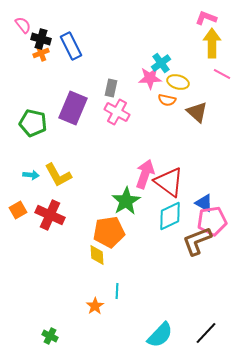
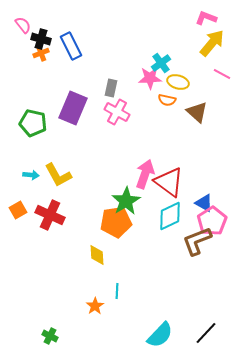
yellow arrow: rotated 40 degrees clockwise
pink pentagon: rotated 24 degrees counterclockwise
orange pentagon: moved 7 px right, 10 px up
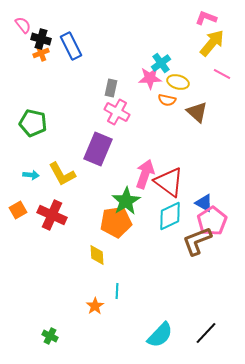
purple rectangle: moved 25 px right, 41 px down
yellow L-shape: moved 4 px right, 1 px up
red cross: moved 2 px right
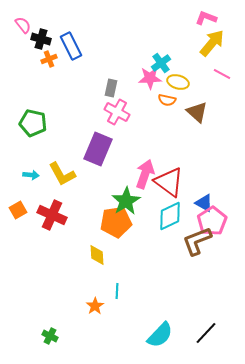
orange cross: moved 8 px right, 6 px down
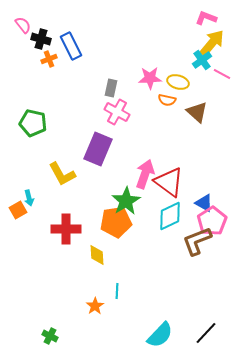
cyan cross: moved 41 px right, 3 px up
cyan arrow: moved 2 px left, 23 px down; rotated 70 degrees clockwise
red cross: moved 14 px right, 14 px down; rotated 24 degrees counterclockwise
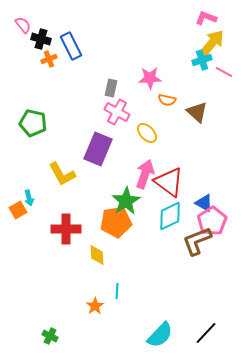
cyan cross: rotated 18 degrees clockwise
pink line: moved 2 px right, 2 px up
yellow ellipse: moved 31 px left, 51 px down; rotated 30 degrees clockwise
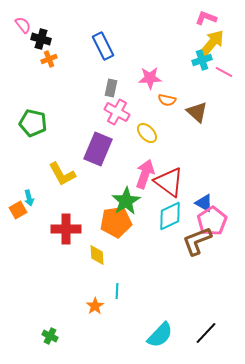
blue rectangle: moved 32 px right
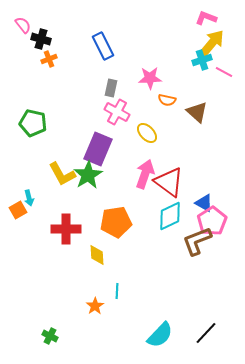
green star: moved 38 px left, 26 px up
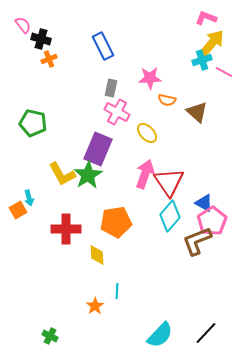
red triangle: rotated 20 degrees clockwise
cyan diamond: rotated 24 degrees counterclockwise
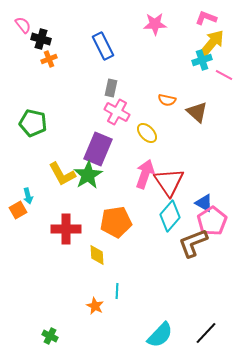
pink line: moved 3 px down
pink star: moved 5 px right, 54 px up
cyan arrow: moved 1 px left, 2 px up
brown L-shape: moved 4 px left, 2 px down
orange star: rotated 12 degrees counterclockwise
